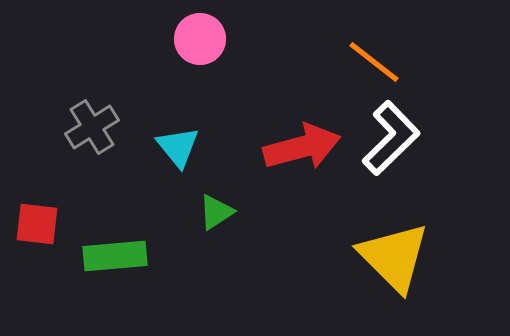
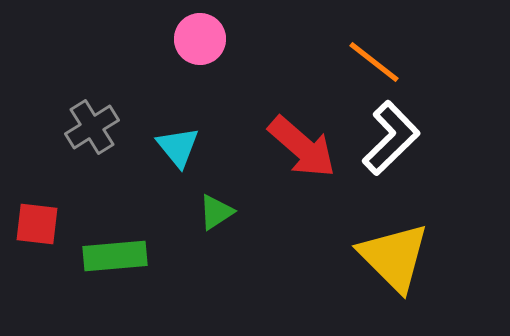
red arrow: rotated 56 degrees clockwise
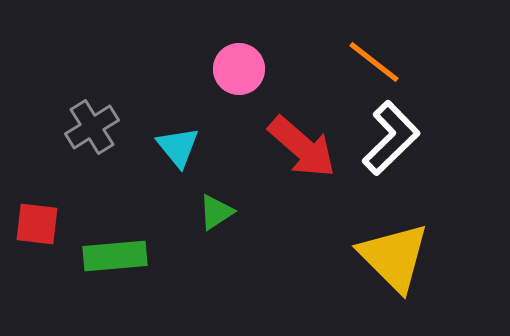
pink circle: moved 39 px right, 30 px down
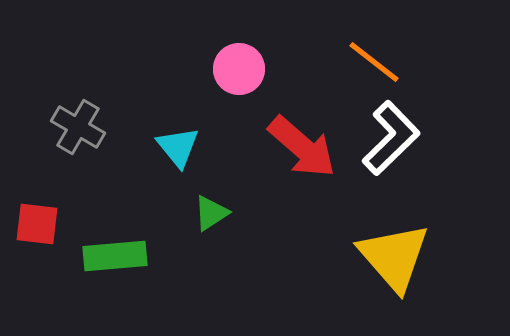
gray cross: moved 14 px left; rotated 28 degrees counterclockwise
green triangle: moved 5 px left, 1 px down
yellow triangle: rotated 4 degrees clockwise
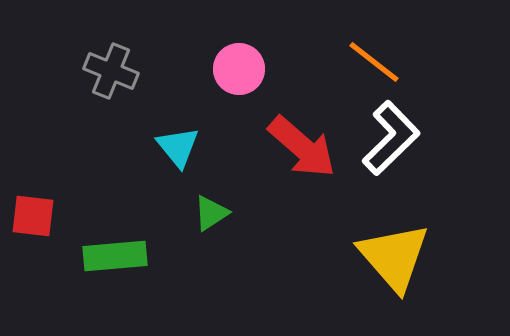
gray cross: moved 33 px right, 56 px up; rotated 8 degrees counterclockwise
red square: moved 4 px left, 8 px up
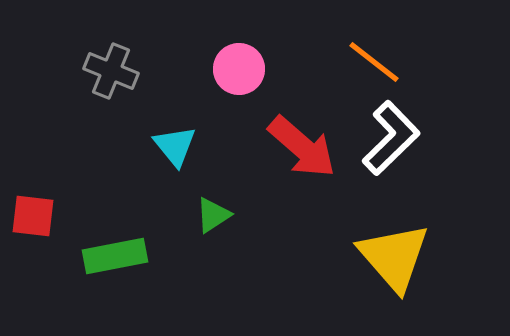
cyan triangle: moved 3 px left, 1 px up
green triangle: moved 2 px right, 2 px down
green rectangle: rotated 6 degrees counterclockwise
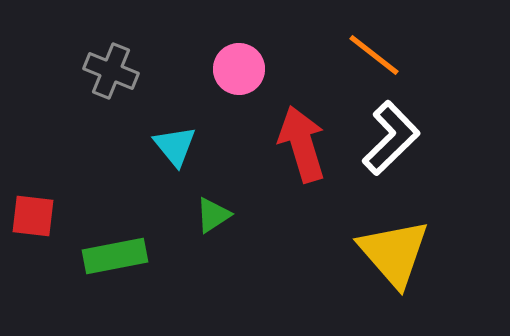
orange line: moved 7 px up
red arrow: moved 3 px up; rotated 148 degrees counterclockwise
yellow triangle: moved 4 px up
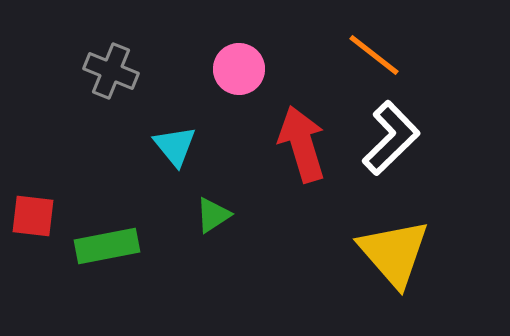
green rectangle: moved 8 px left, 10 px up
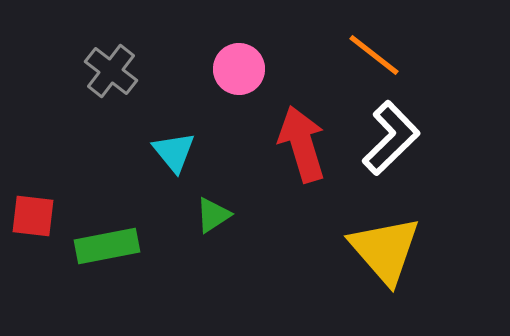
gray cross: rotated 16 degrees clockwise
cyan triangle: moved 1 px left, 6 px down
yellow triangle: moved 9 px left, 3 px up
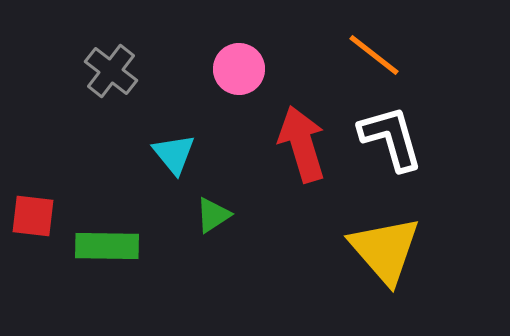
white L-shape: rotated 62 degrees counterclockwise
cyan triangle: moved 2 px down
green rectangle: rotated 12 degrees clockwise
